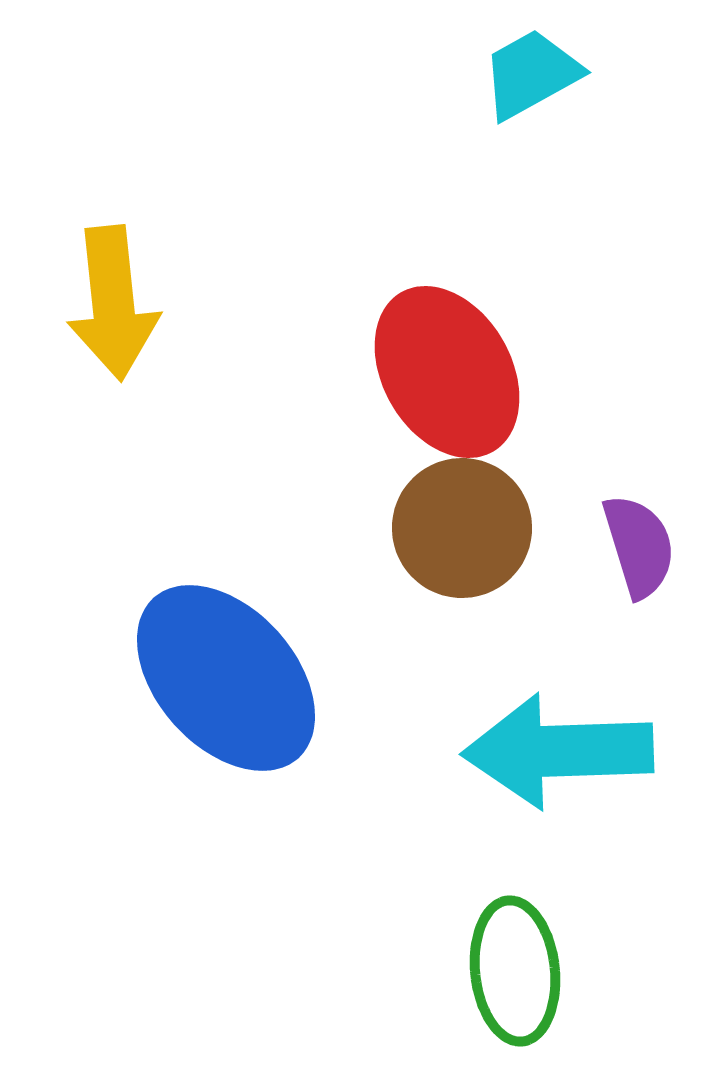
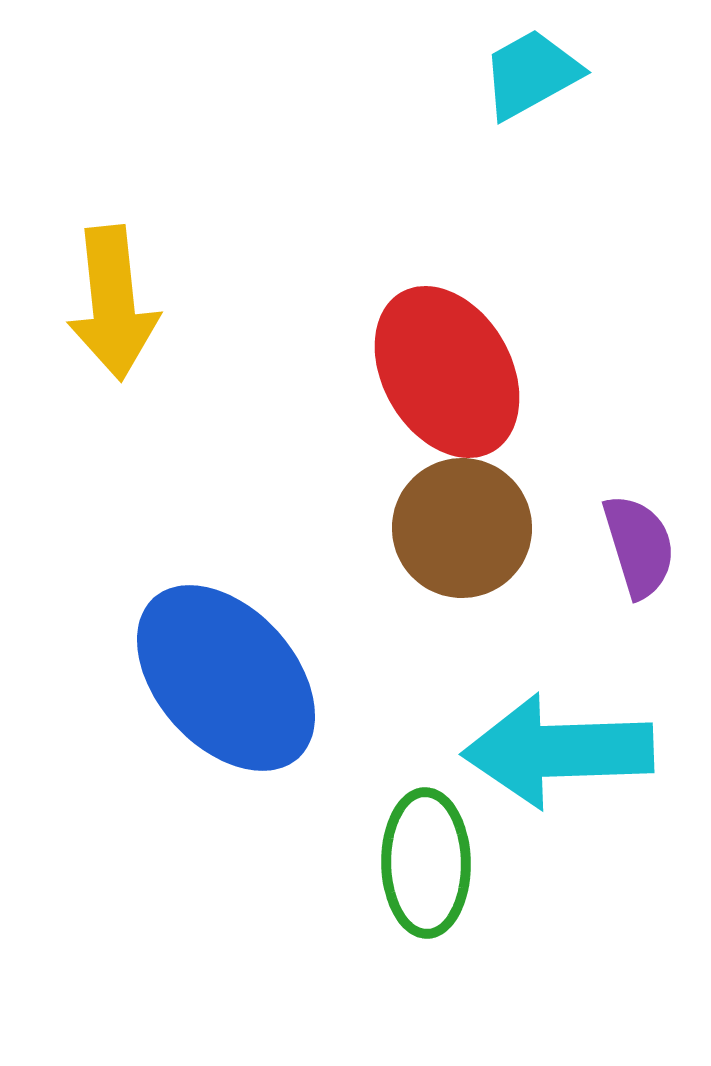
green ellipse: moved 89 px left, 108 px up; rotated 5 degrees clockwise
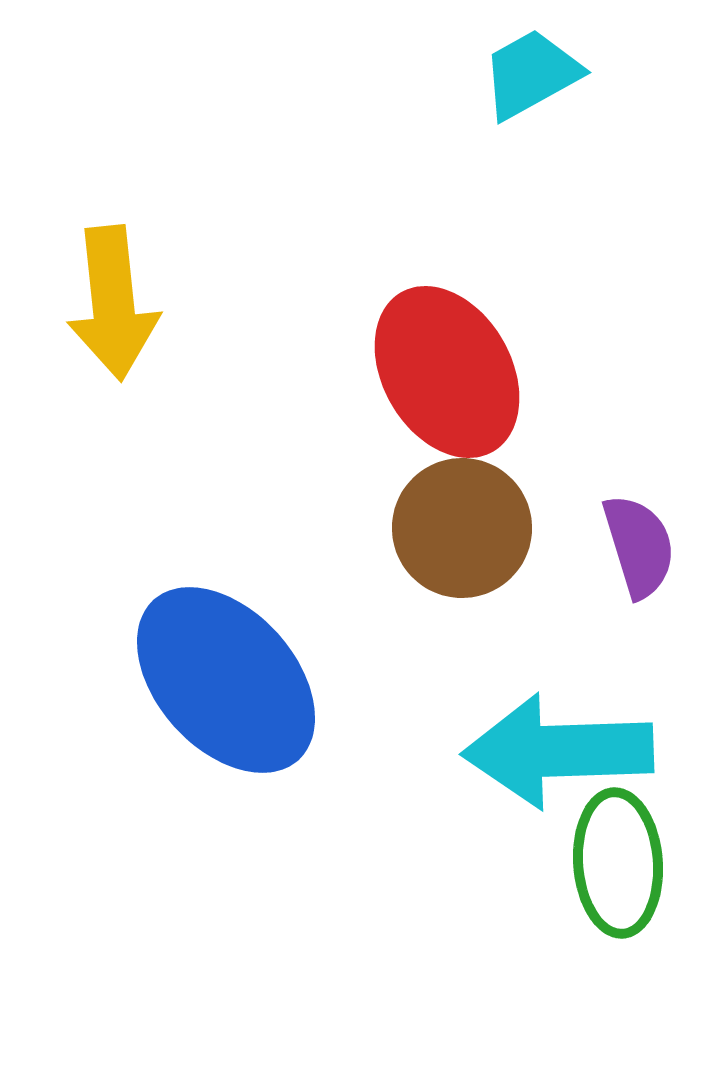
blue ellipse: moved 2 px down
green ellipse: moved 192 px right; rotated 3 degrees counterclockwise
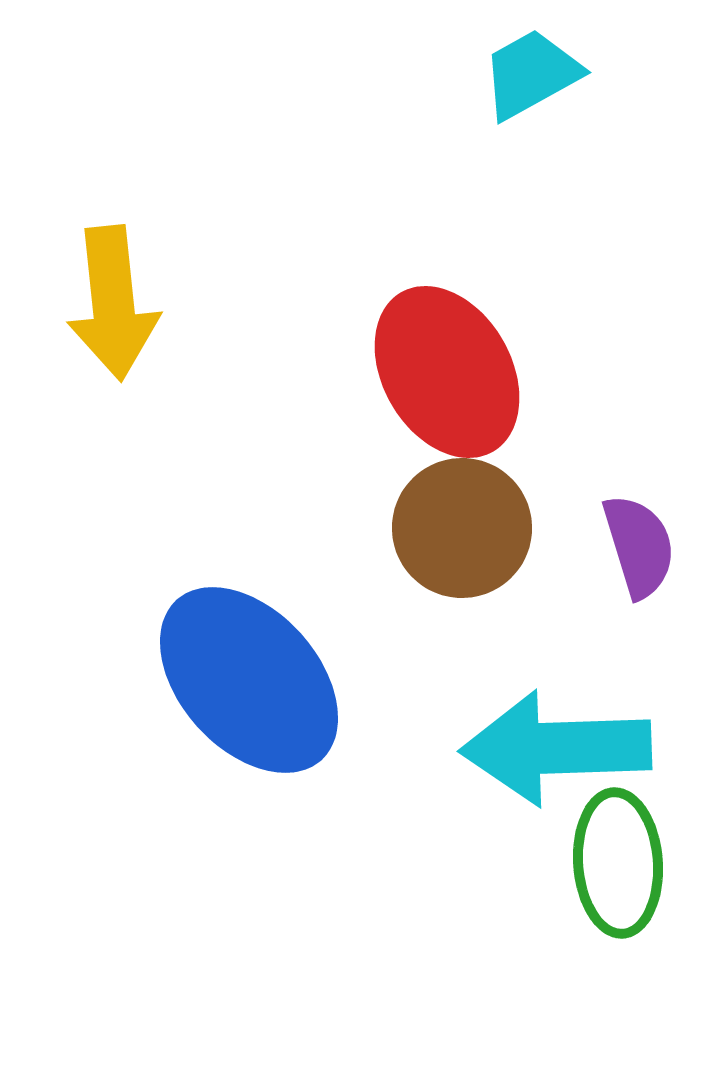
blue ellipse: moved 23 px right
cyan arrow: moved 2 px left, 3 px up
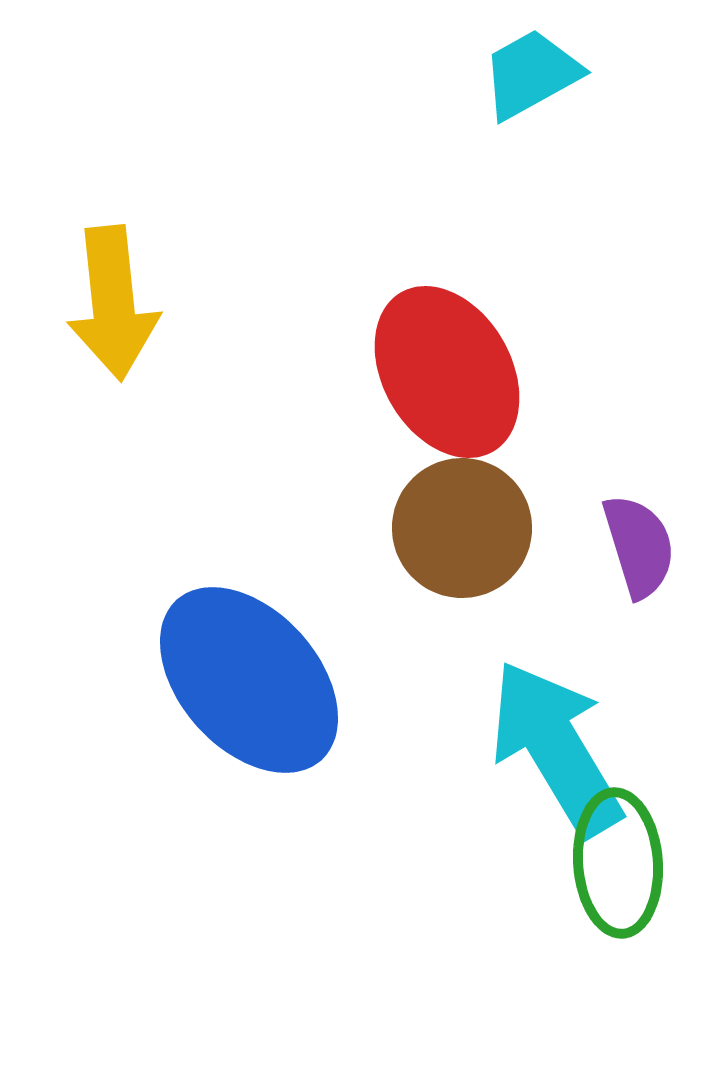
cyan arrow: rotated 61 degrees clockwise
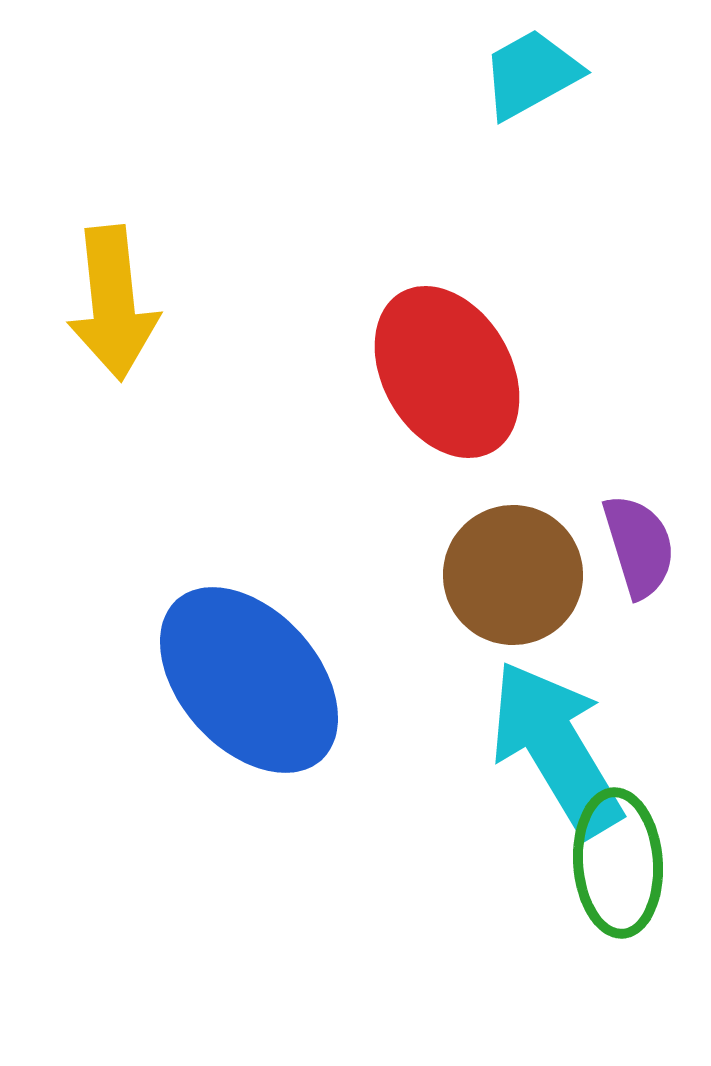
brown circle: moved 51 px right, 47 px down
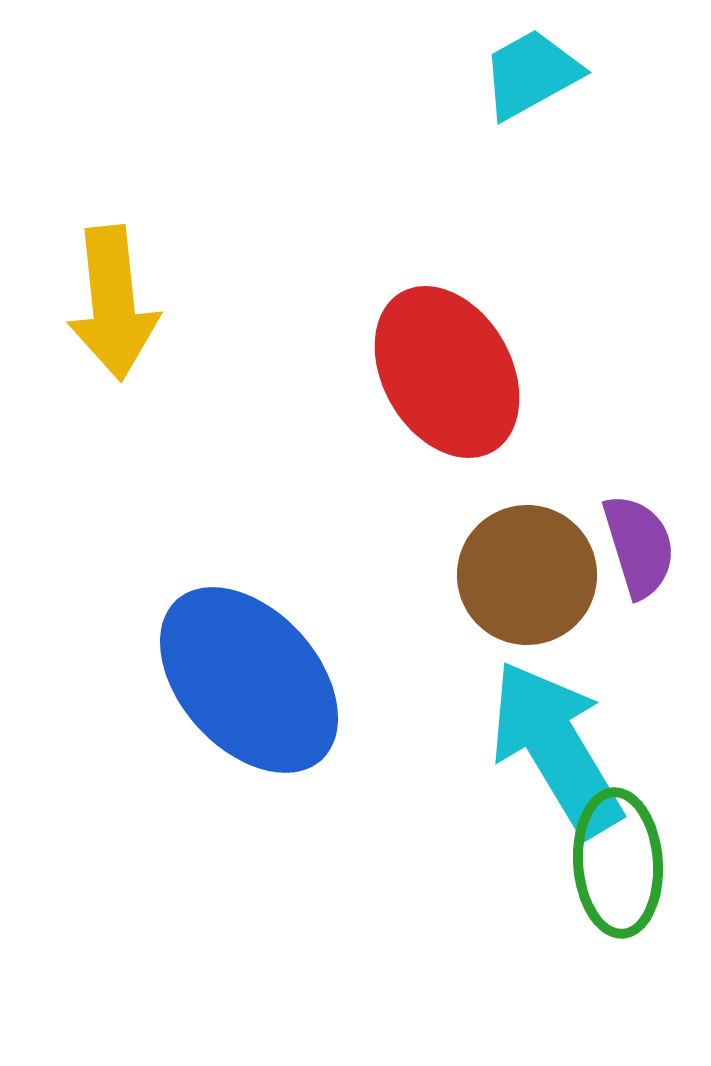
brown circle: moved 14 px right
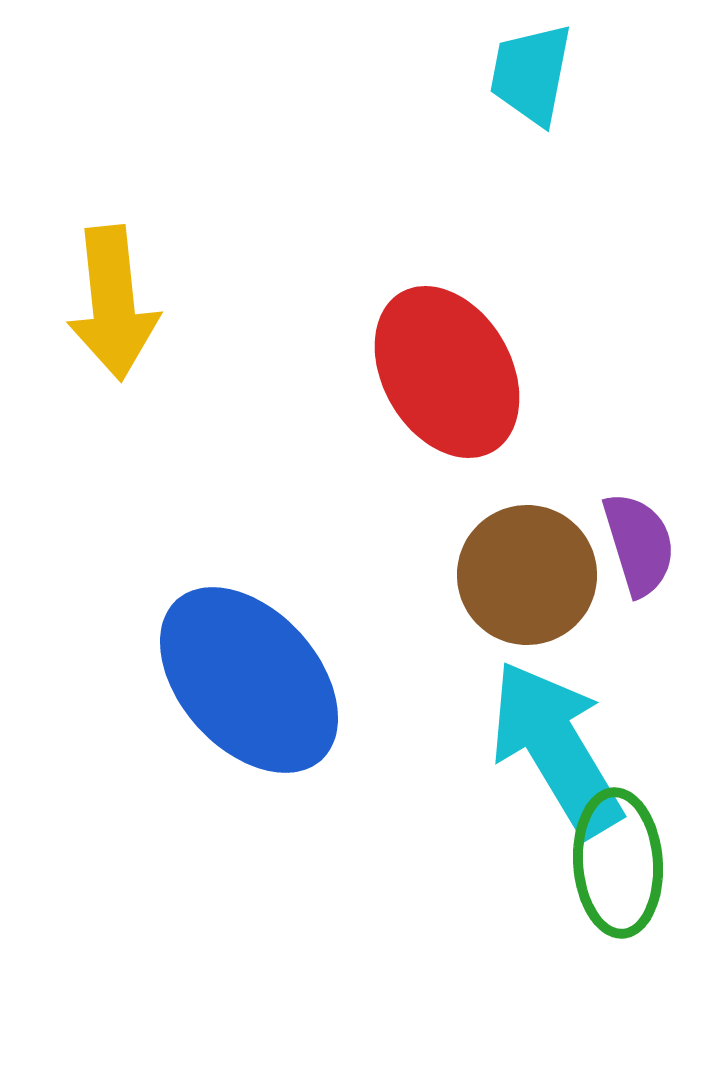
cyan trapezoid: rotated 50 degrees counterclockwise
purple semicircle: moved 2 px up
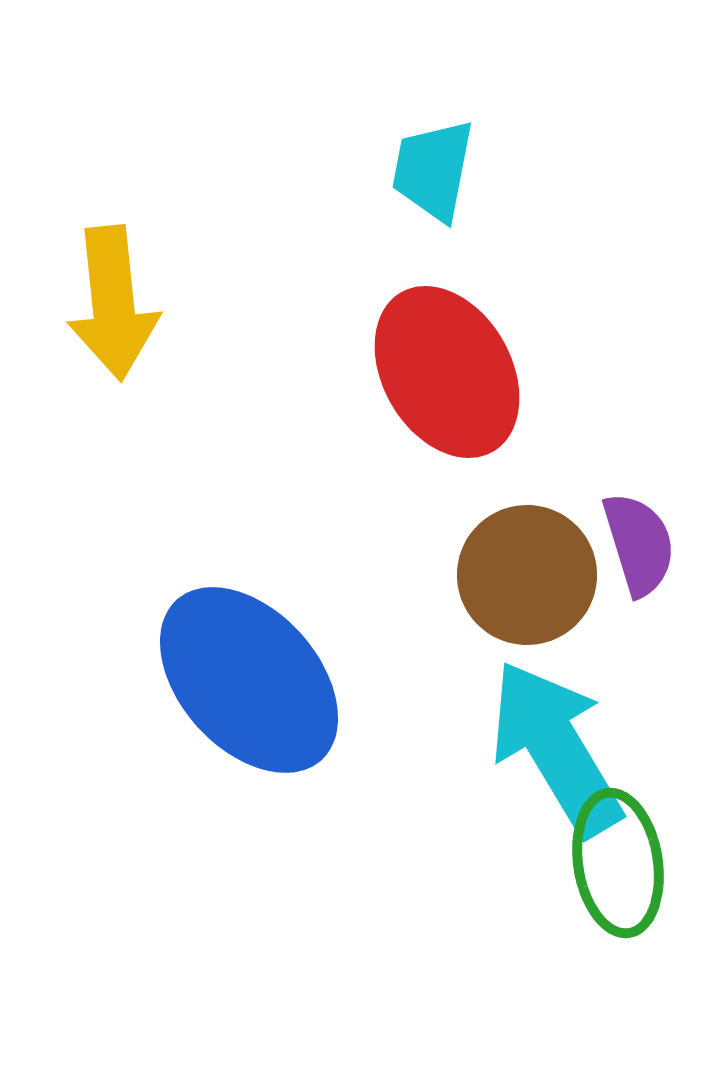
cyan trapezoid: moved 98 px left, 96 px down
green ellipse: rotated 5 degrees counterclockwise
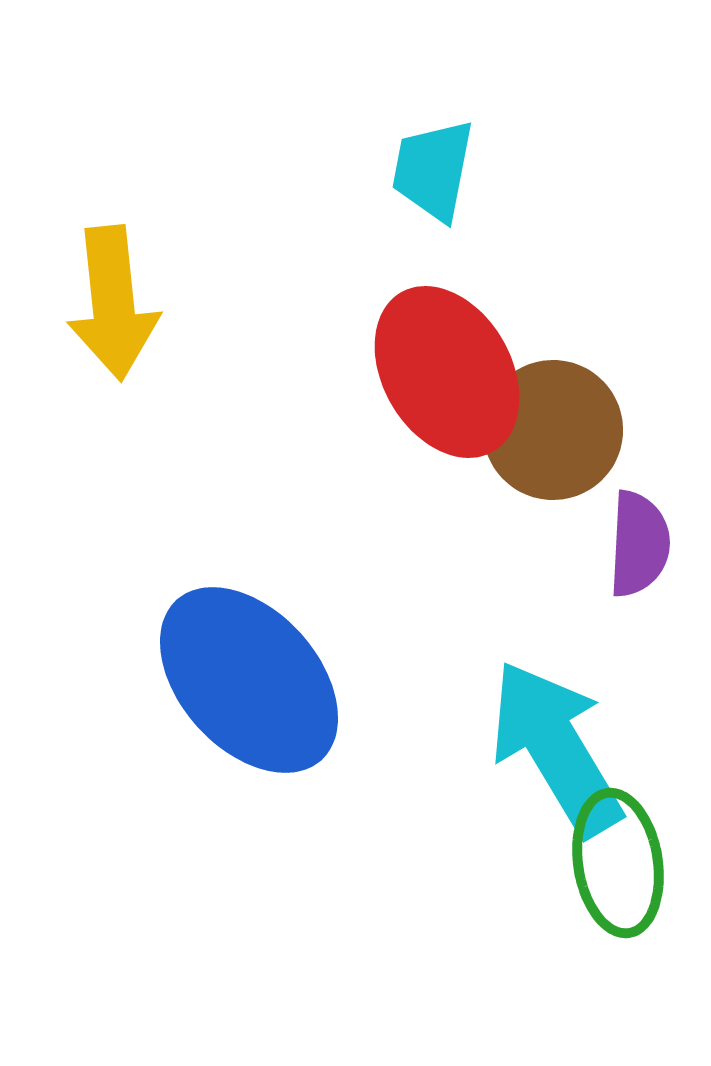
purple semicircle: rotated 20 degrees clockwise
brown circle: moved 26 px right, 145 px up
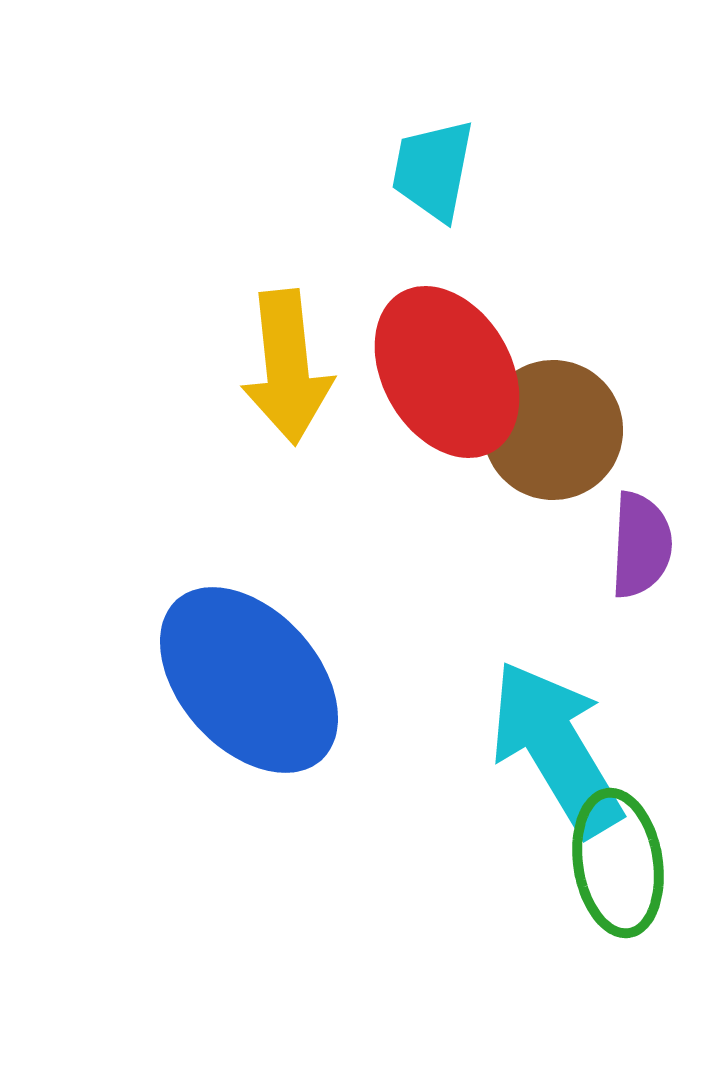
yellow arrow: moved 174 px right, 64 px down
purple semicircle: moved 2 px right, 1 px down
